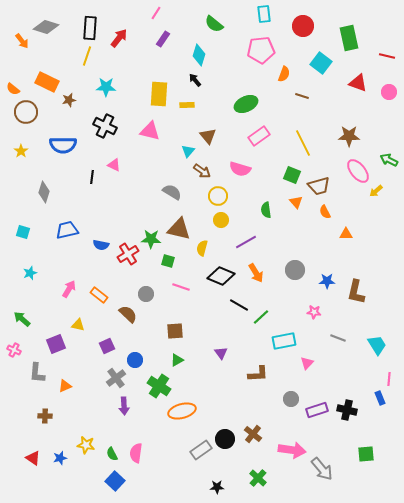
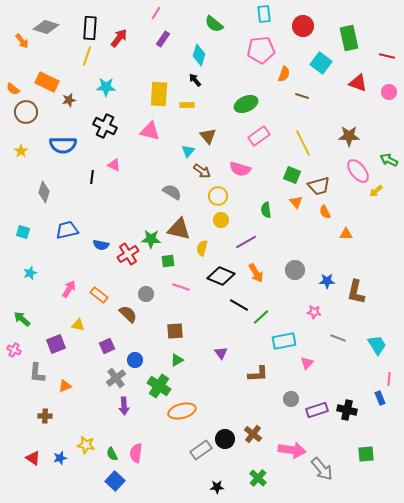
green square at (168, 261): rotated 24 degrees counterclockwise
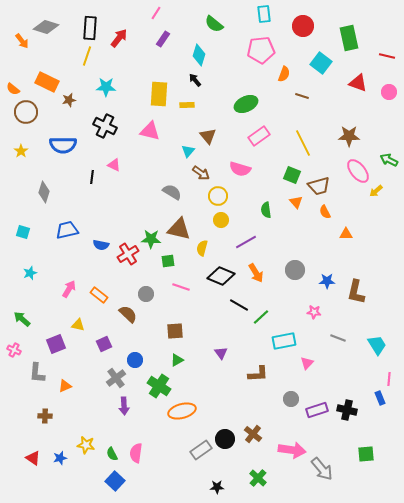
brown arrow at (202, 171): moved 1 px left, 2 px down
purple square at (107, 346): moved 3 px left, 2 px up
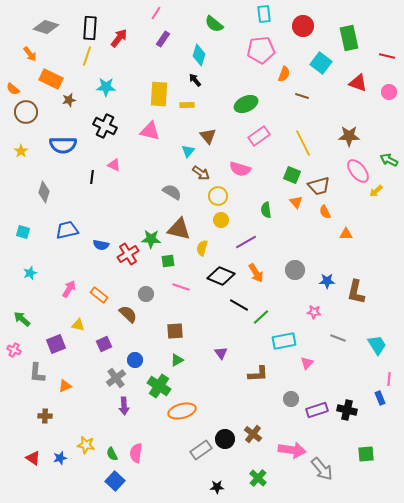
orange arrow at (22, 41): moved 8 px right, 13 px down
orange rectangle at (47, 82): moved 4 px right, 3 px up
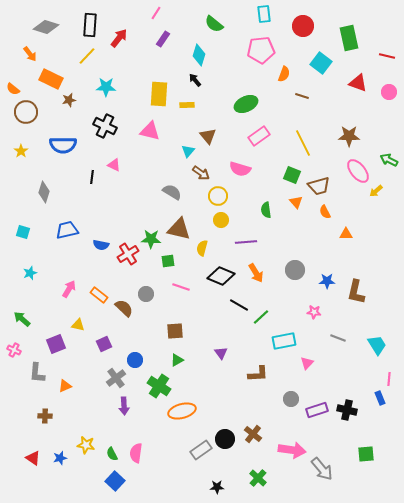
black rectangle at (90, 28): moved 3 px up
yellow line at (87, 56): rotated 24 degrees clockwise
purple line at (246, 242): rotated 25 degrees clockwise
brown semicircle at (128, 314): moved 4 px left, 6 px up
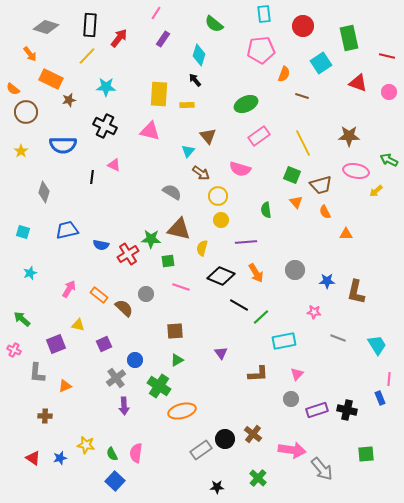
cyan square at (321, 63): rotated 20 degrees clockwise
pink ellipse at (358, 171): moved 2 px left; rotated 40 degrees counterclockwise
brown trapezoid at (319, 186): moved 2 px right, 1 px up
pink triangle at (307, 363): moved 10 px left, 11 px down
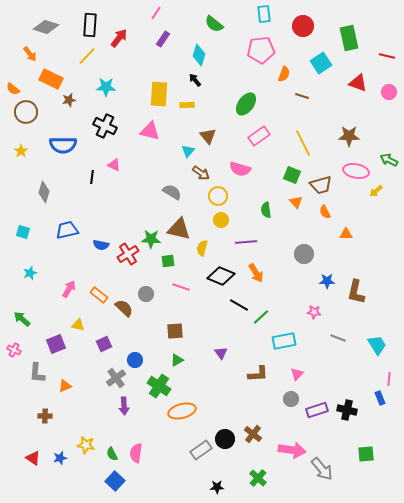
green ellipse at (246, 104): rotated 30 degrees counterclockwise
gray circle at (295, 270): moved 9 px right, 16 px up
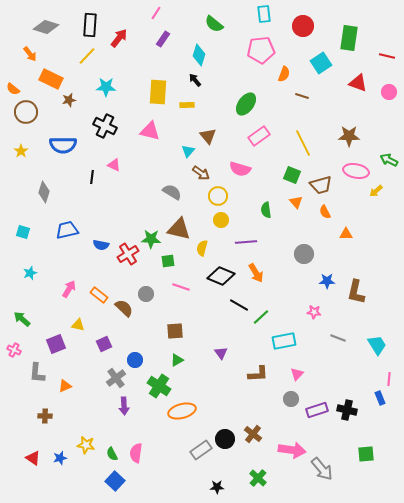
green rectangle at (349, 38): rotated 20 degrees clockwise
yellow rectangle at (159, 94): moved 1 px left, 2 px up
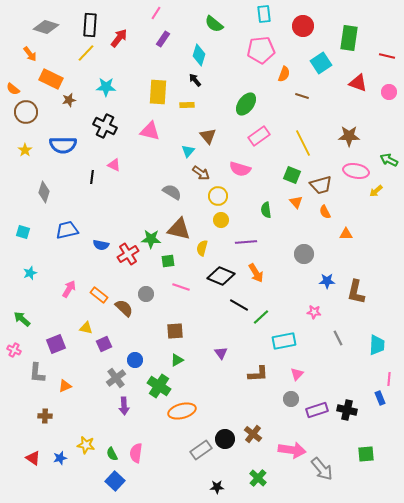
yellow line at (87, 56): moved 1 px left, 3 px up
yellow star at (21, 151): moved 4 px right, 1 px up
yellow triangle at (78, 325): moved 8 px right, 3 px down
gray line at (338, 338): rotated 42 degrees clockwise
cyan trapezoid at (377, 345): rotated 35 degrees clockwise
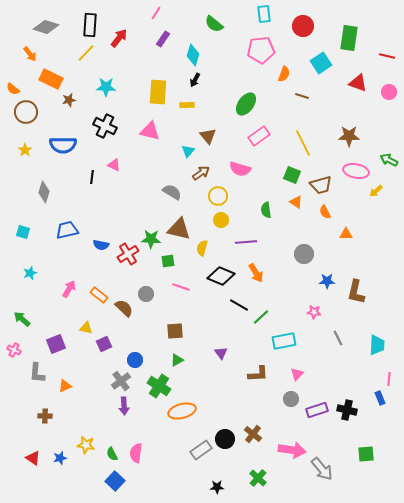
cyan diamond at (199, 55): moved 6 px left
black arrow at (195, 80): rotated 112 degrees counterclockwise
brown arrow at (201, 173): rotated 72 degrees counterclockwise
orange triangle at (296, 202): rotated 16 degrees counterclockwise
gray cross at (116, 378): moved 5 px right, 3 px down
